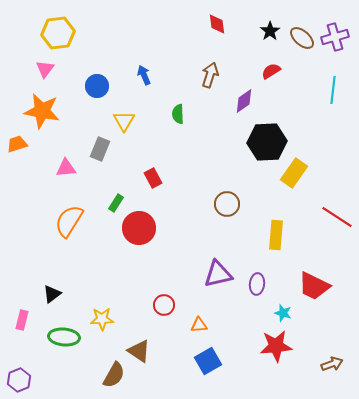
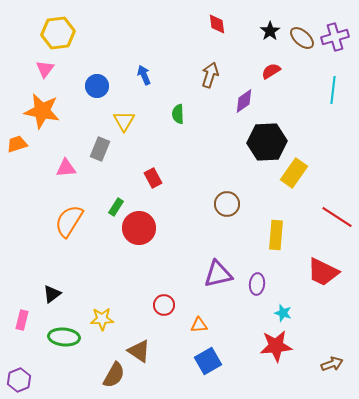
green rectangle at (116, 203): moved 4 px down
red trapezoid at (314, 286): moved 9 px right, 14 px up
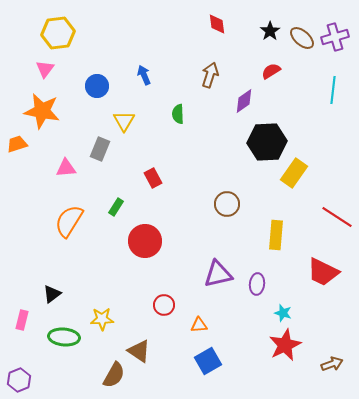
red circle at (139, 228): moved 6 px right, 13 px down
red star at (276, 346): moved 9 px right, 1 px up; rotated 20 degrees counterclockwise
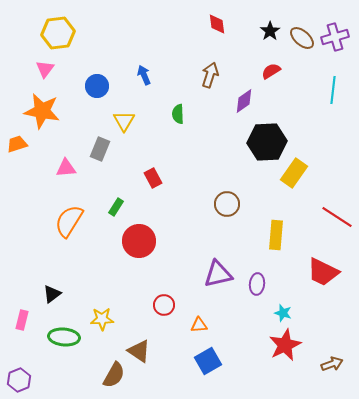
red circle at (145, 241): moved 6 px left
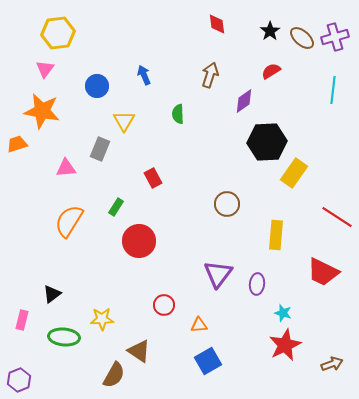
purple triangle at (218, 274): rotated 40 degrees counterclockwise
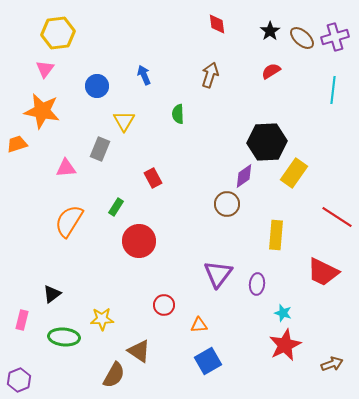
purple diamond at (244, 101): moved 75 px down
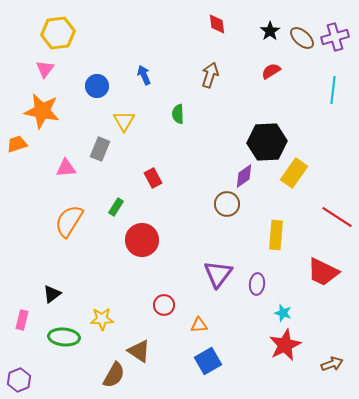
red circle at (139, 241): moved 3 px right, 1 px up
